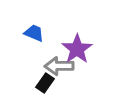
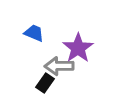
purple star: moved 1 px right, 1 px up
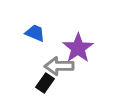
blue trapezoid: moved 1 px right
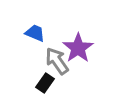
gray arrow: moved 2 px left, 5 px up; rotated 56 degrees clockwise
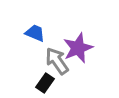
purple star: rotated 12 degrees clockwise
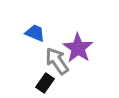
purple star: rotated 16 degrees counterclockwise
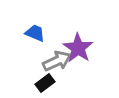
gray arrow: rotated 100 degrees clockwise
black rectangle: rotated 18 degrees clockwise
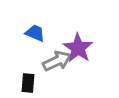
black rectangle: moved 17 px left; rotated 48 degrees counterclockwise
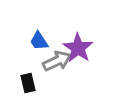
blue trapezoid: moved 4 px right, 8 px down; rotated 145 degrees counterclockwise
black rectangle: rotated 18 degrees counterclockwise
